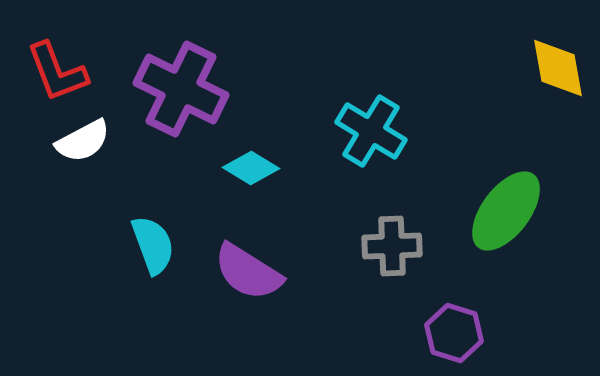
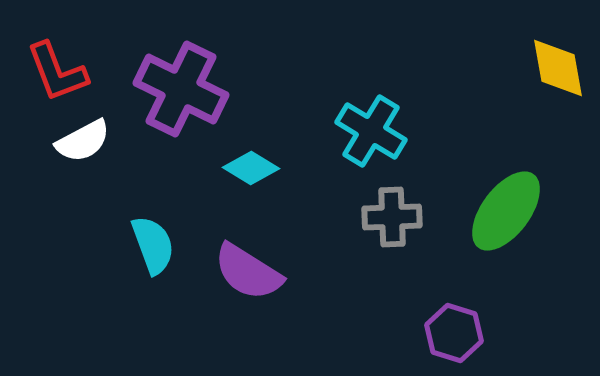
gray cross: moved 29 px up
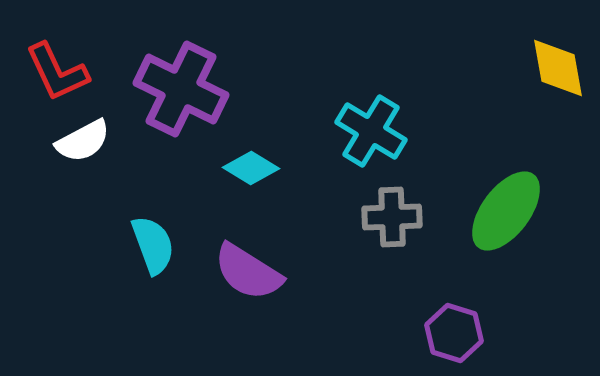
red L-shape: rotated 4 degrees counterclockwise
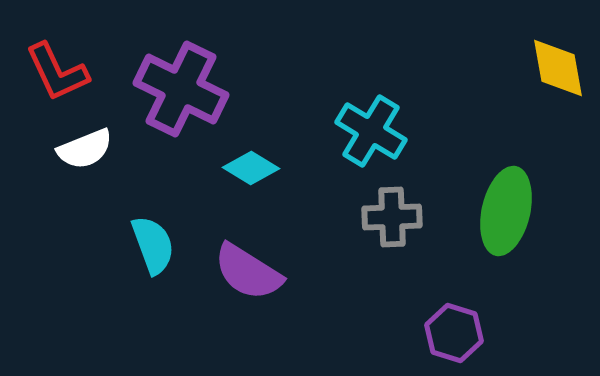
white semicircle: moved 2 px right, 8 px down; rotated 6 degrees clockwise
green ellipse: rotated 24 degrees counterclockwise
